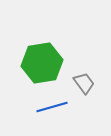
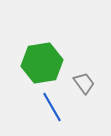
blue line: rotated 76 degrees clockwise
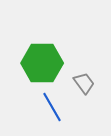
green hexagon: rotated 9 degrees clockwise
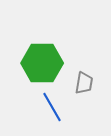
gray trapezoid: rotated 45 degrees clockwise
